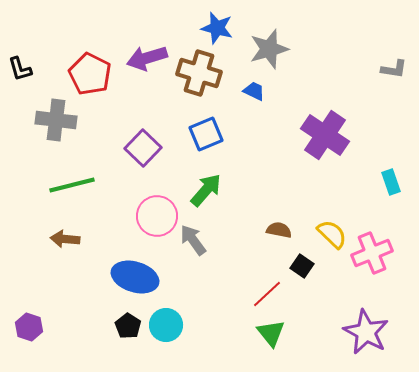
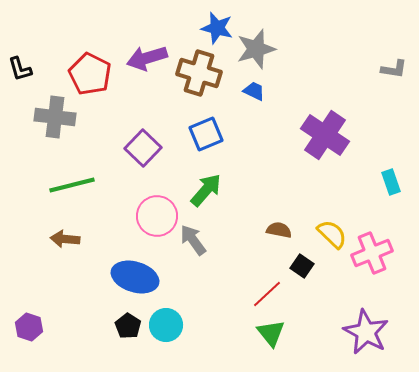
gray star: moved 13 px left
gray cross: moved 1 px left, 3 px up
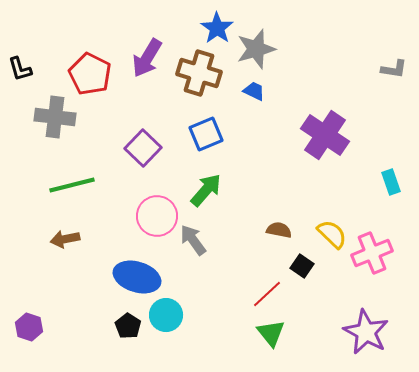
blue star: rotated 20 degrees clockwise
purple arrow: rotated 42 degrees counterclockwise
brown arrow: rotated 16 degrees counterclockwise
blue ellipse: moved 2 px right
cyan circle: moved 10 px up
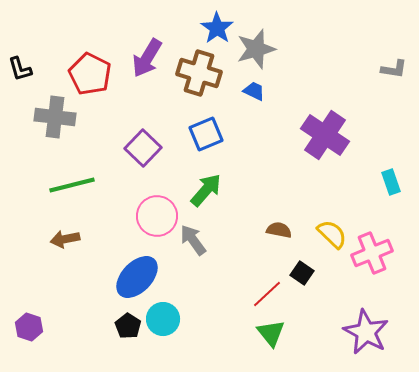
black square: moved 7 px down
blue ellipse: rotated 63 degrees counterclockwise
cyan circle: moved 3 px left, 4 px down
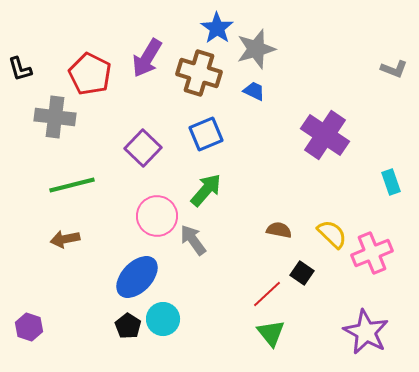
gray L-shape: rotated 12 degrees clockwise
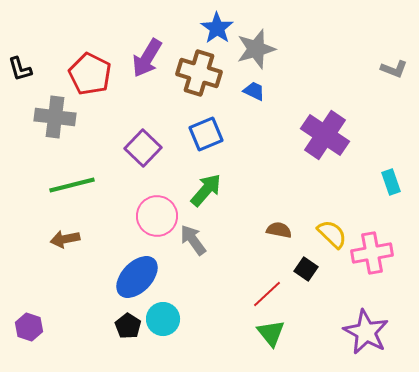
pink cross: rotated 12 degrees clockwise
black square: moved 4 px right, 4 px up
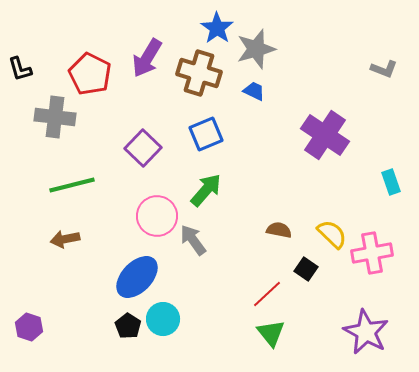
gray L-shape: moved 10 px left
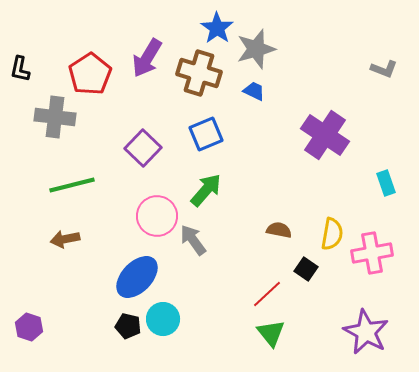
black L-shape: rotated 28 degrees clockwise
red pentagon: rotated 12 degrees clockwise
cyan rectangle: moved 5 px left, 1 px down
yellow semicircle: rotated 56 degrees clockwise
black pentagon: rotated 20 degrees counterclockwise
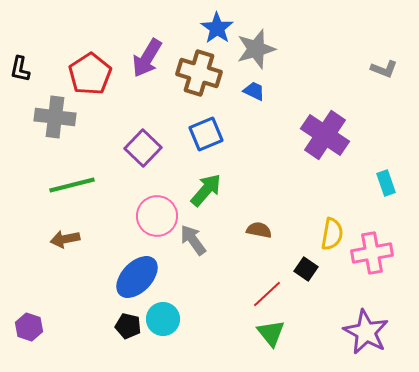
brown semicircle: moved 20 px left
